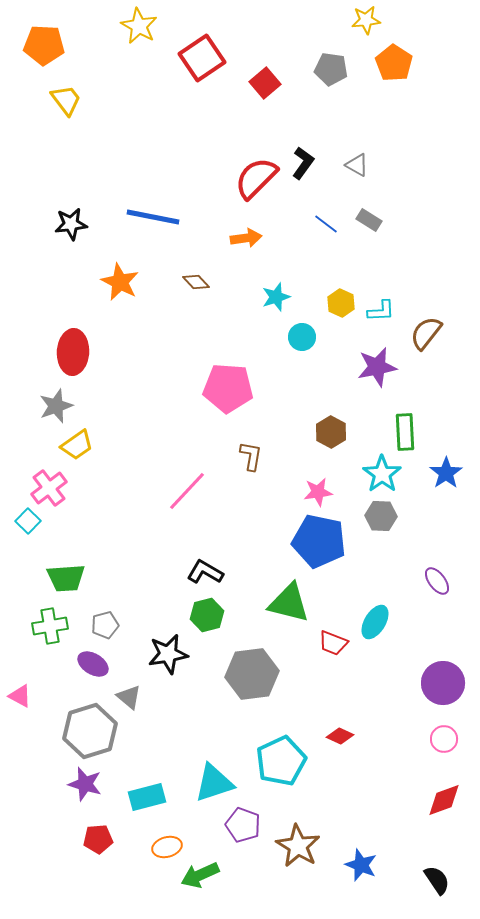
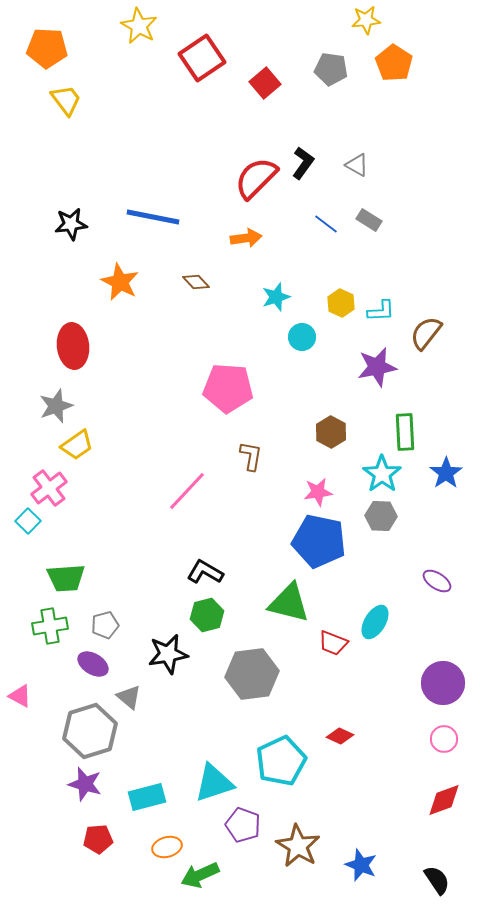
orange pentagon at (44, 45): moved 3 px right, 3 px down
red ellipse at (73, 352): moved 6 px up; rotated 9 degrees counterclockwise
purple ellipse at (437, 581): rotated 20 degrees counterclockwise
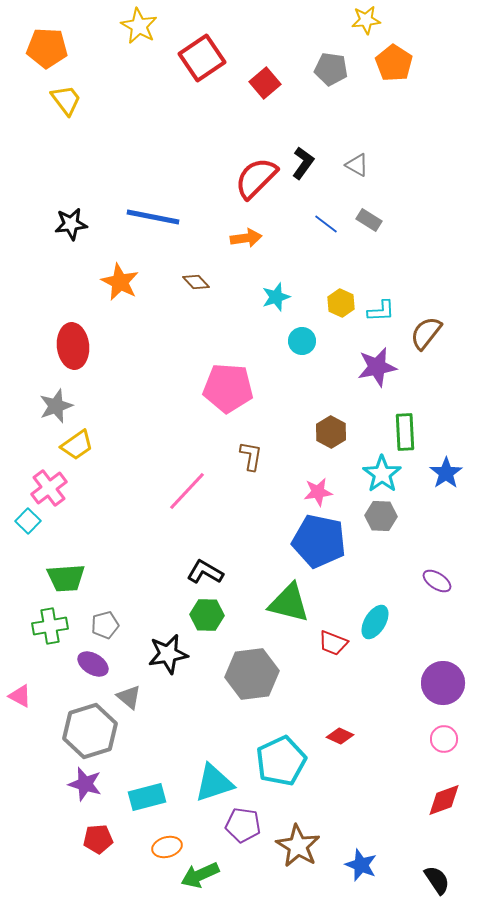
cyan circle at (302, 337): moved 4 px down
green hexagon at (207, 615): rotated 16 degrees clockwise
purple pentagon at (243, 825): rotated 12 degrees counterclockwise
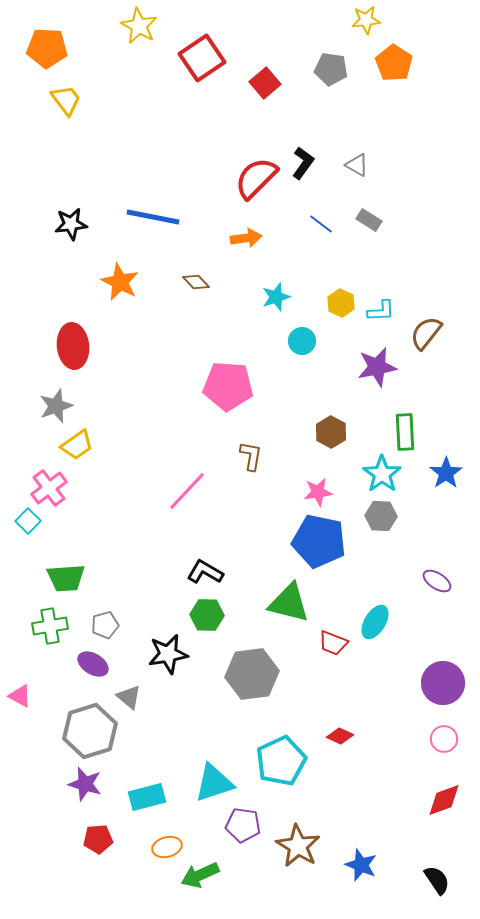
blue line at (326, 224): moved 5 px left
pink pentagon at (228, 388): moved 2 px up
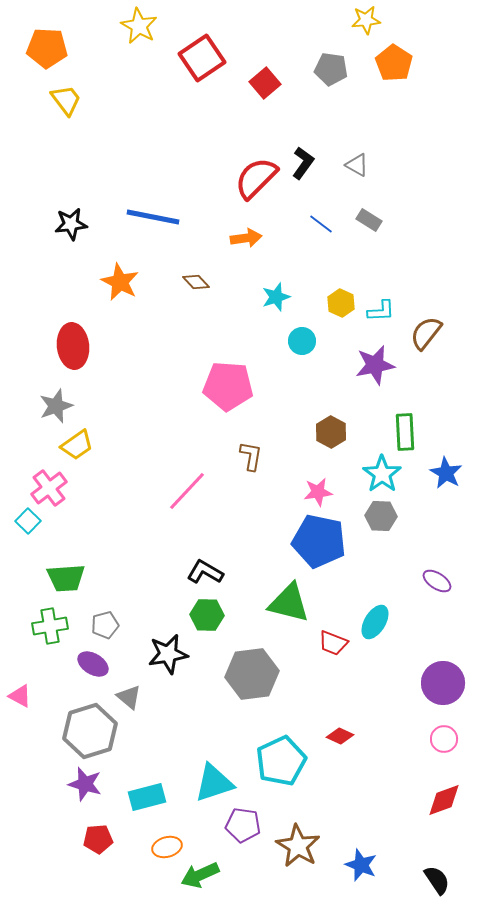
purple star at (377, 367): moved 2 px left, 2 px up
blue star at (446, 473): rotated 8 degrees counterclockwise
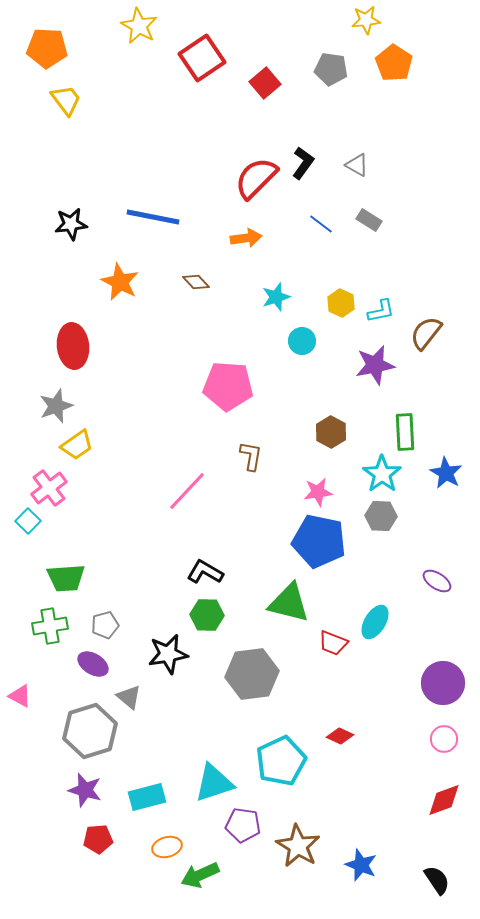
cyan L-shape at (381, 311): rotated 8 degrees counterclockwise
purple star at (85, 784): moved 6 px down
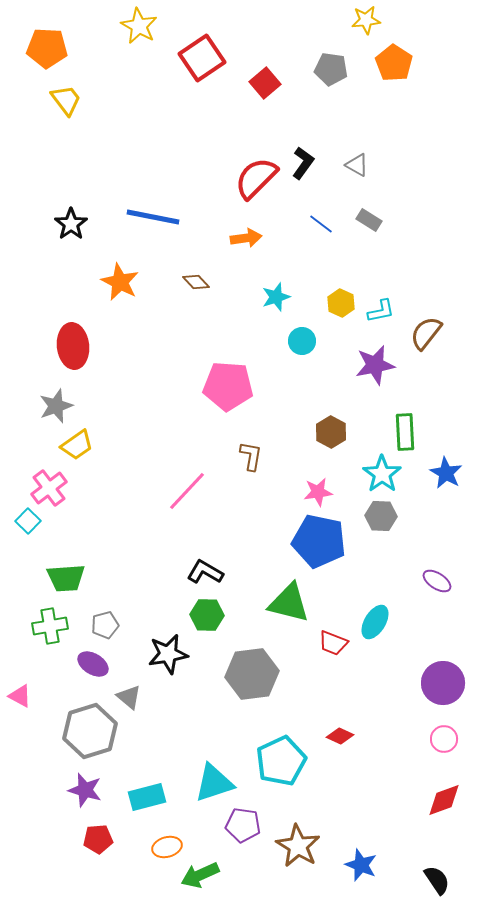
black star at (71, 224): rotated 28 degrees counterclockwise
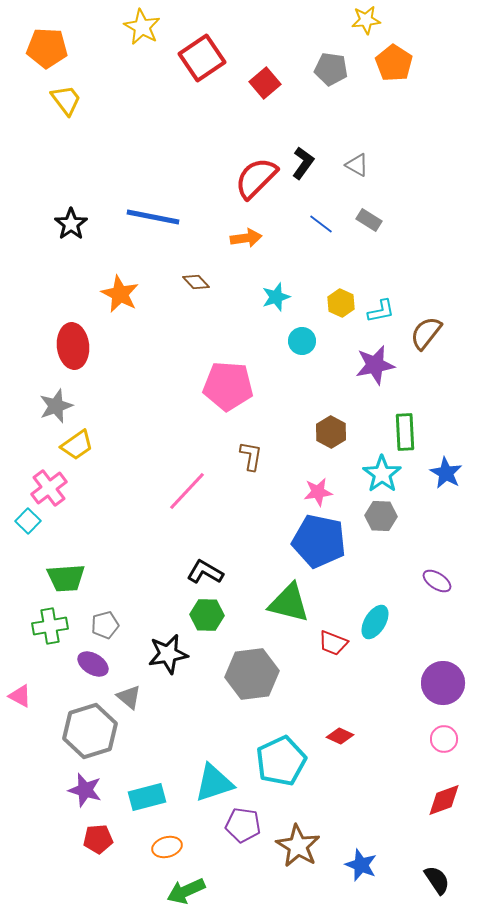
yellow star at (139, 26): moved 3 px right, 1 px down
orange star at (120, 282): moved 12 px down
green arrow at (200, 875): moved 14 px left, 16 px down
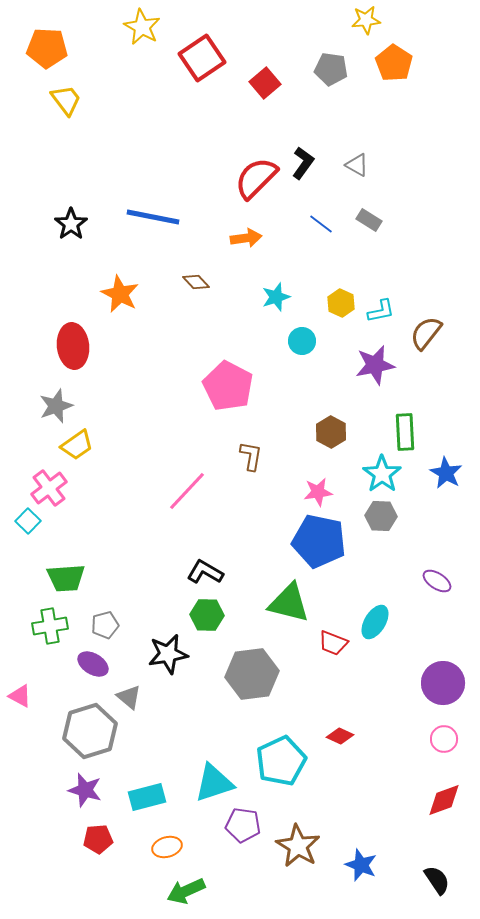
pink pentagon at (228, 386): rotated 24 degrees clockwise
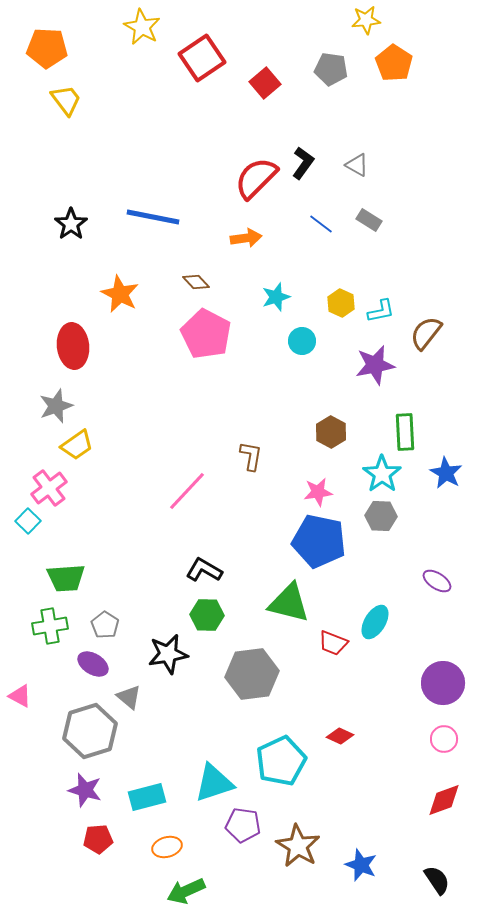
pink pentagon at (228, 386): moved 22 px left, 52 px up
black L-shape at (205, 572): moved 1 px left, 2 px up
gray pentagon at (105, 625): rotated 24 degrees counterclockwise
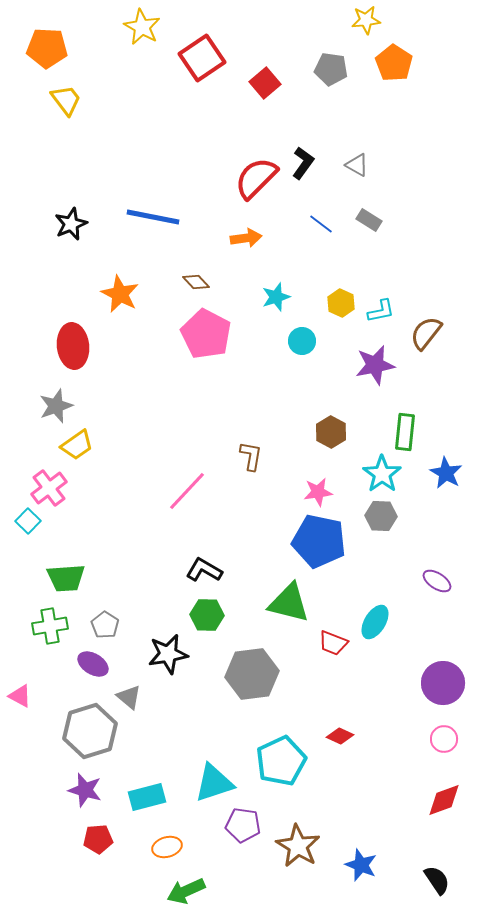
black star at (71, 224): rotated 12 degrees clockwise
green rectangle at (405, 432): rotated 9 degrees clockwise
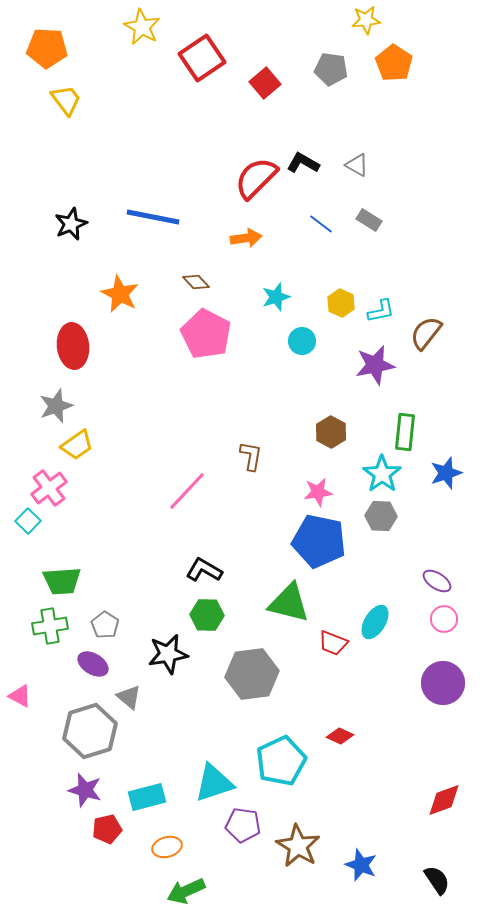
black L-shape at (303, 163): rotated 96 degrees counterclockwise
blue star at (446, 473): rotated 24 degrees clockwise
green trapezoid at (66, 578): moved 4 px left, 3 px down
pink circle at (444, 739): moved 120 px up
red pentagon at (98, 839): moved 9 px right, 10 px up; rotated 8 degrees counterclockwise
